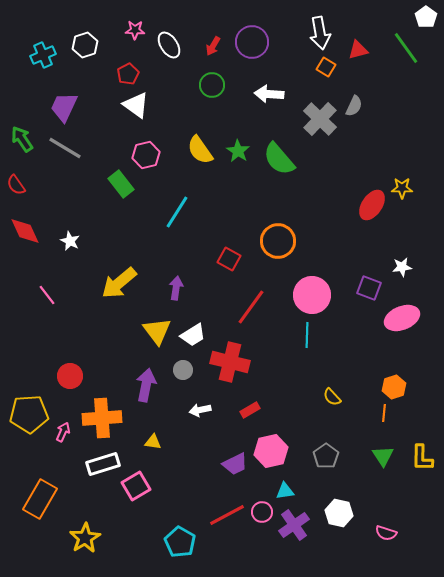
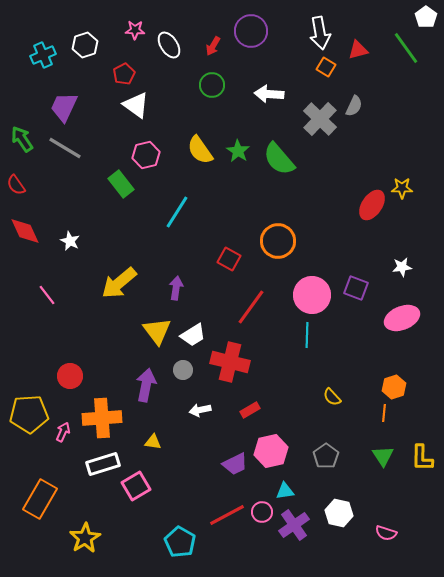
purple circle at (252, 42): moved 1 px left, 11 px up
red pentagon at (128, 74): moved 4 px left
purple square at (369, 288): moved 13 px left
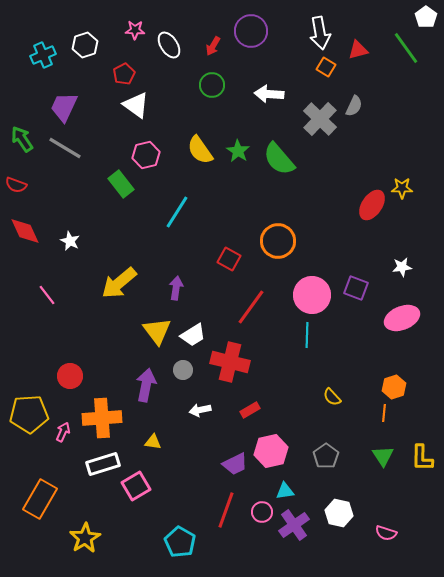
red semicircle at (16, 185): rotated 35 degrees counterclockwise
red line at (227, 515): moved 1 px left, 5 px up; rotated 42 degrees counterclockwise
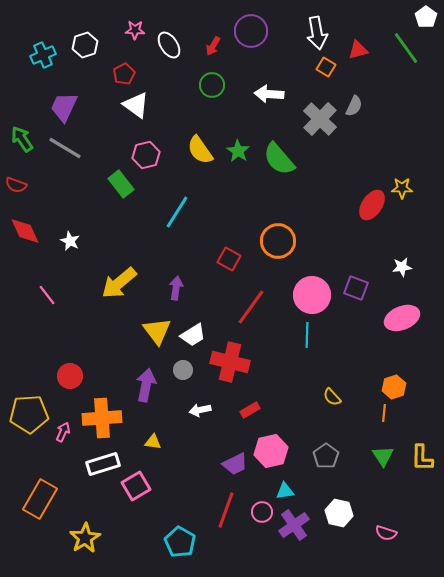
white arrow at (320, 33): moved 3 px left
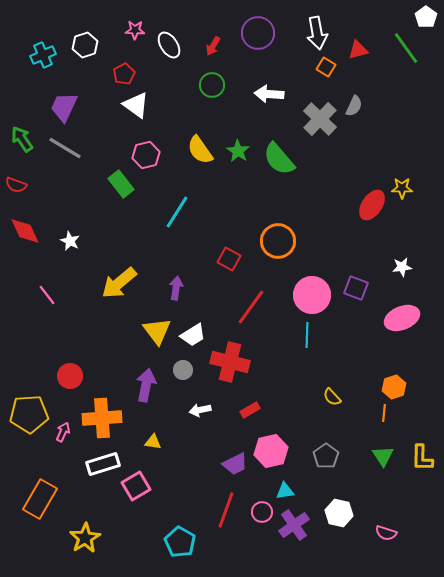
purple circle at (251, 31): moved 7 px right, 2 px down
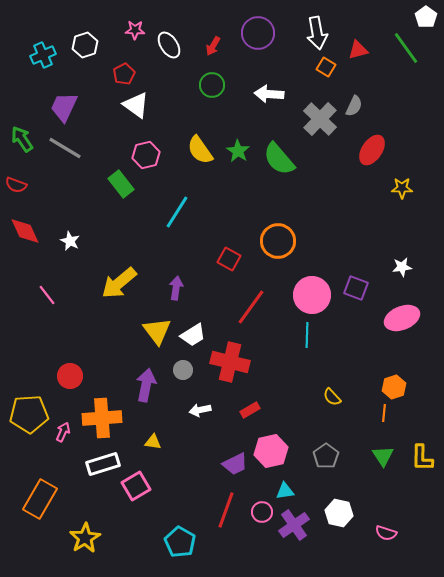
red ellipse at (372, 205): moved 55 px up
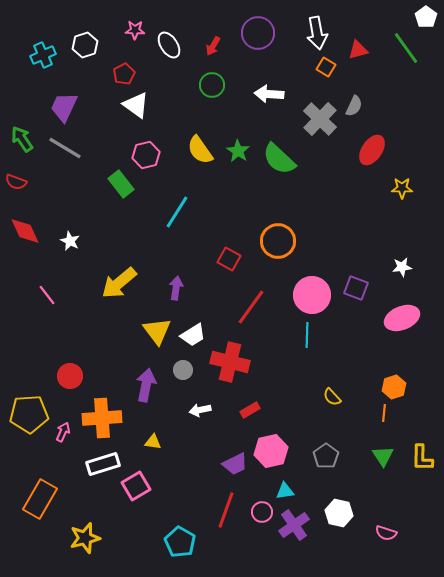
green semicircle at (279, 159): rotated 6 degrees counterclockwise
red semicircle at (16, 185): moved 3 px up
yellow star at (85, 538): rotated 16 degrees clockwise
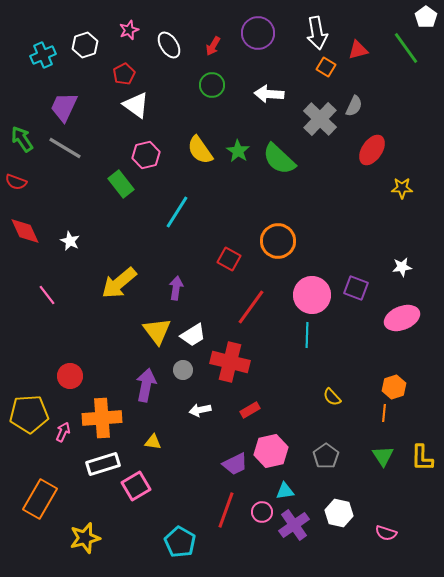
pink star at (135, 30): moved 6 px left; rotated 24 degrees counterclockwise
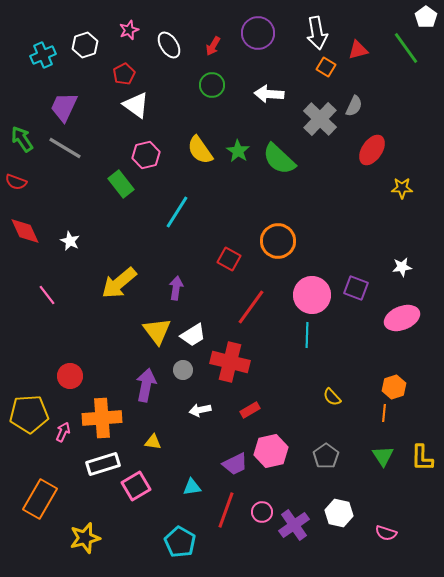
cyan triangle at (285, 491): moved 93 px left, 4 px up
